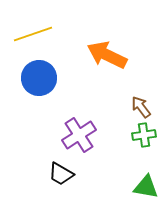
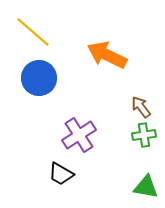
yellow line: moved 2 px up; rotated 60 degrees clockwise
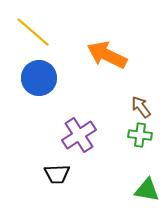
green cross: moved 4 px left; rotated 15 degrees clockwise
black trapezoid: moved 4 px left; rotated 32 degrees counterclockwise
green triangle: moved 1 px right, 3 px down
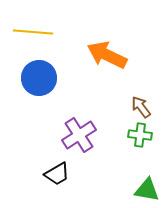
yellow line: rotated 36 degrees counterclockwise
black trapezoid: rotated 28 degrees counterclockwise
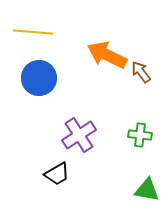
brown arrow: moved 35 px up
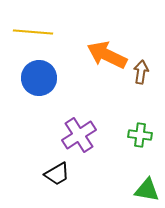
brown arrow: rotated 45 degrees clockwise
